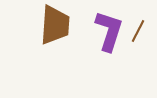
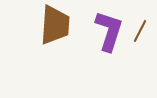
brown line: moved 2 px right
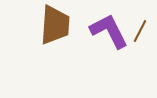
purple L-shape: rotated 45 degrees counterclockwise
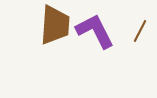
purple L-shape: moved 14 px left
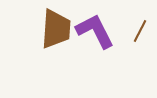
brown trapezoid: moved 1 px right, 4 px down
